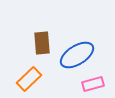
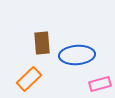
blue ellipse: rotated 28 degrees clockwise
pink rectangle: moved 7 px right
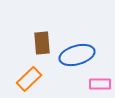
blue ellipse: rotated 12 degrees counterclockwise
pink rectangle: rotated 15 degrees clockwise
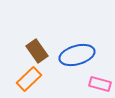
brown rectangle: moved 5 px left, 8 px down; rotated 30 degrees counterclockwise
pink rectangle: rotated 15 degrees clockwise
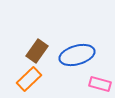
brown rectangle: rotated 70 degrees clockwise
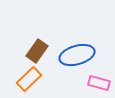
pink rectangle: moved 1 px left, 1 px up
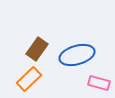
brown rectangle: moved 2 px up
